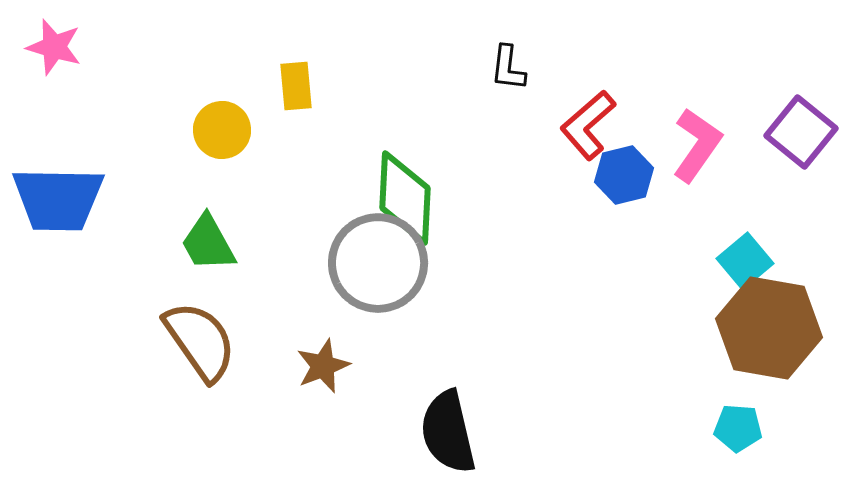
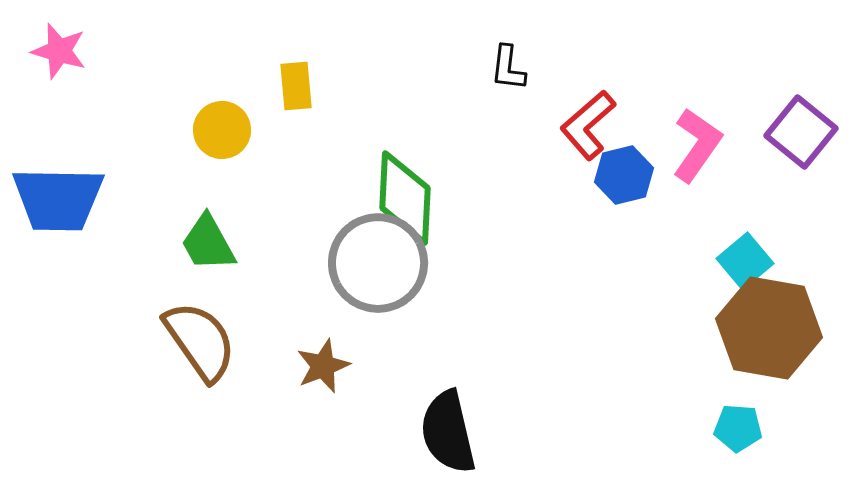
pink star: moved 5 px right, 4 px down
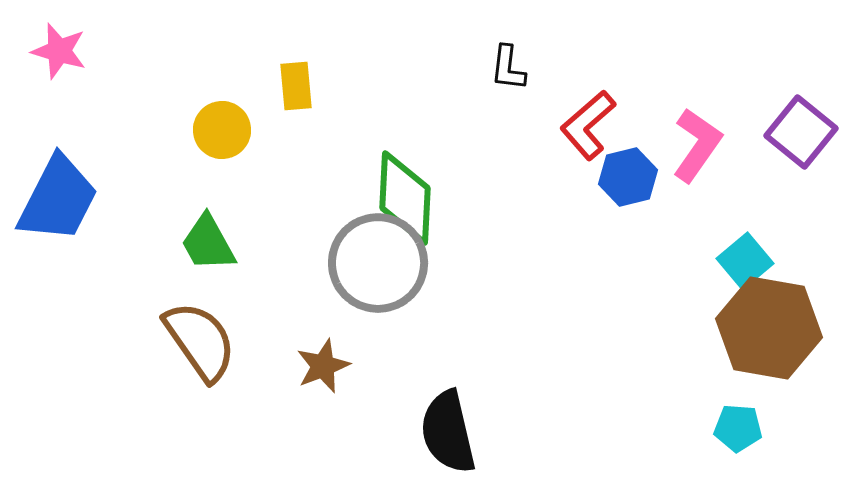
blue hexagon: moved 4 px right, 2 px down
blue trapezoid: rotated 64 degrees counterclockwise
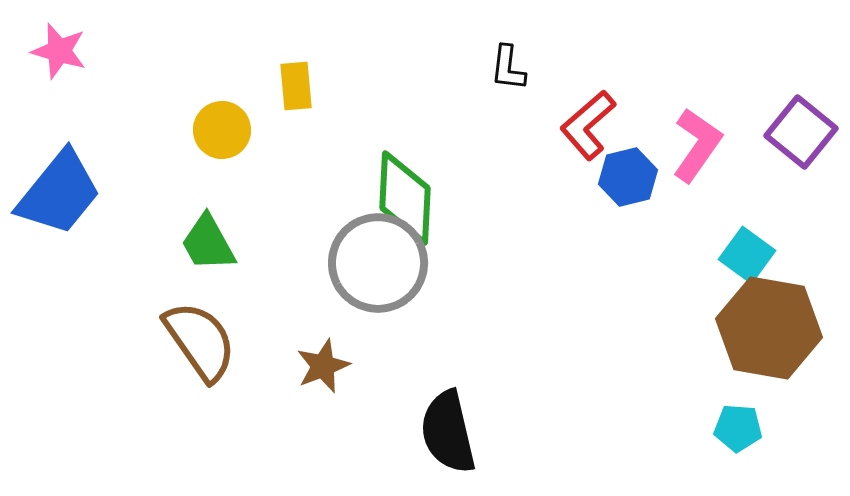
blue trapezoid: moved 1 px right, 6 px up; rotated 12 degrees clockwise
cyan square: moved 2 px right, 6 px up; rotated 14 degrees counterclockwise
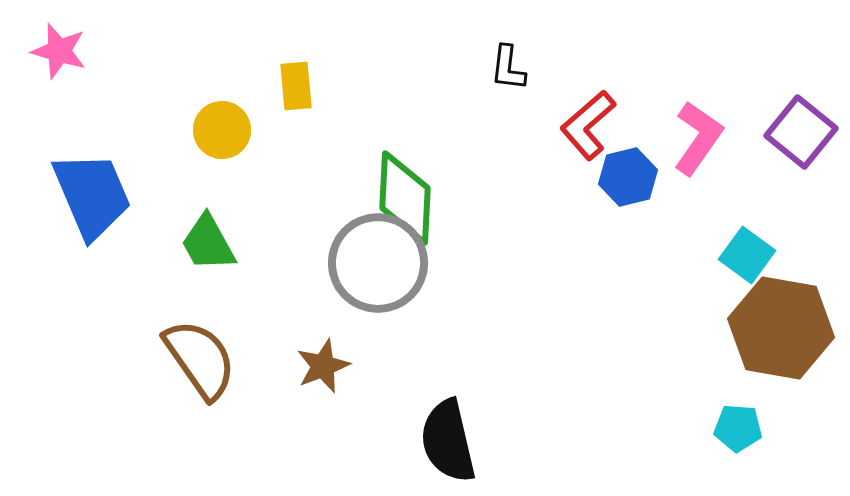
pink L-shape: moved 1 px right, 7 px up
blue trapezoid: moved 33 px right, 2 px down; rotated 62 degrees counterclockwise
brown hexagon: moved 12 px right
brown semicircle: moved 18 px down
black semicircle: moved 9 px down
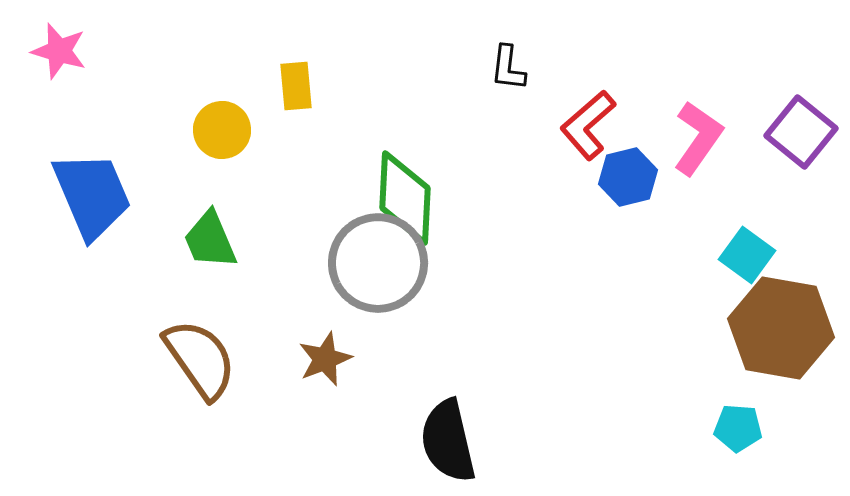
green trapezoid: moved 2 px right, 3 px up; rotated 6 degrees clockwise
brown star: moved 2 px right, 7 px up
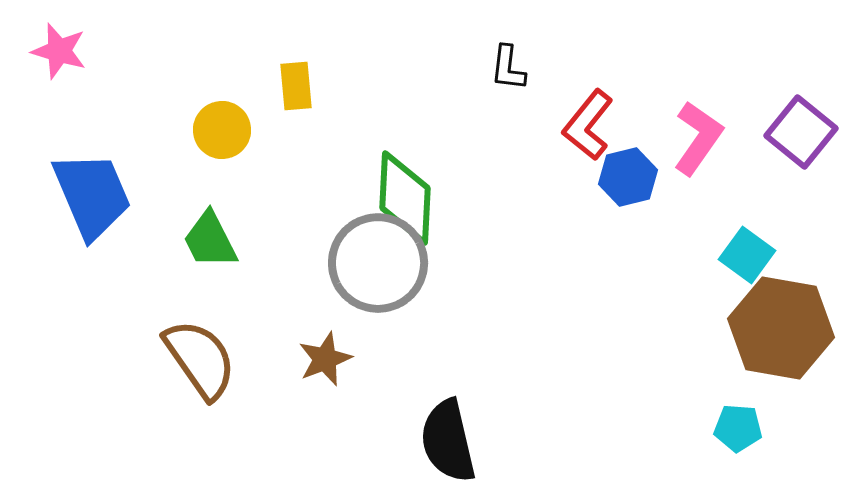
red L-shape: rotated 10 degrees counterclockwise
green trapezoid: rotated 4 degrees counterclockwise
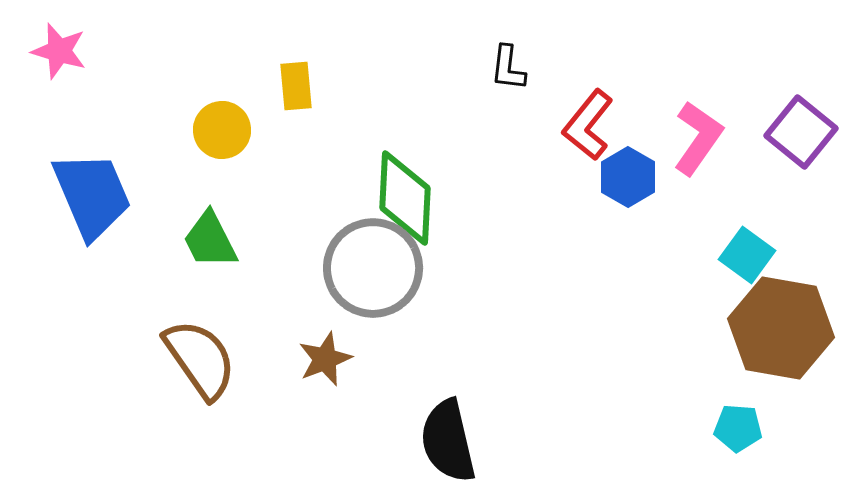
blue hexagon: rotated 16 degrees counterclockwise
gray circle: moved 5 px left, 5 px down
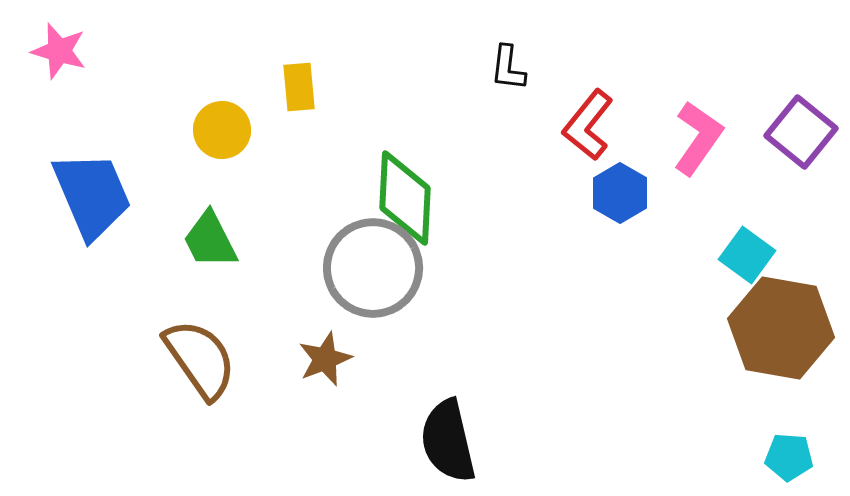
yellow rectangle: moved 3 px right, 1 px down
blue hexagon: moved 8 px left, 16 px down
cyan pentagon: moved 51 px right, 29 px down
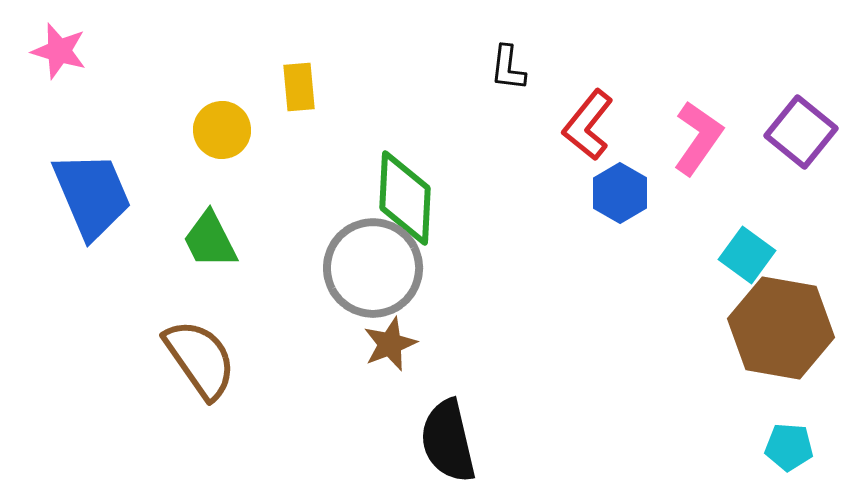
brown star: moved 65 px right, 15 px up
cyan pentagon: moved 10 px up
